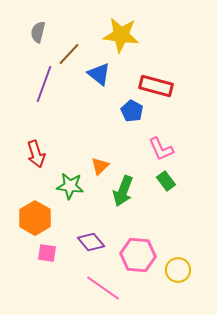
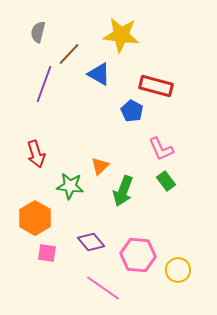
blue triangle: rotated 10 degrees counterclockwise
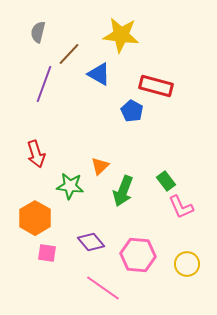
pink L-shape: moved 20 px right, 58 px down
yellow circle: moved 9 px right, 6 px up
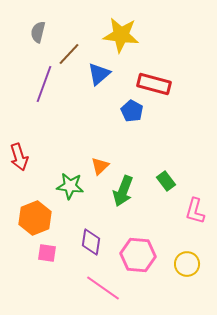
blue triangle: rotated 50 degrees clockwise
red rectangle: moved 2 px left, 2 px up
red arrow: moved 17 px left, 3 px down
pink L-shape: moved 14 px right, 4 px down; rotated 40 degrees clockwise
orange hexagon: rotated 8 degrees clockwise
purple diamond: rotated 48 degrees clockwise
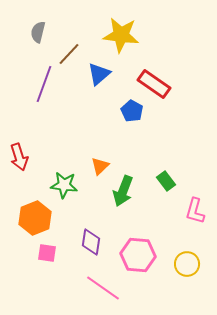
red rectangle: rotated 20 degrees clockwise
green star: moved 6 px left, 1 px up
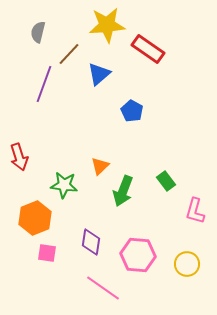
yellow star: moved 14 px left, 10 px up; rotated 12 degrees counterclockwise
red rectangle: moved 6 px left, 35 px up
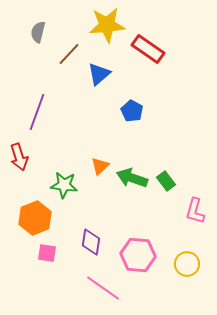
purple line: moved 7 px left, 28 px down
green arrow: moved 9 px right, 13 px up; rotated 88 degrees clockwise
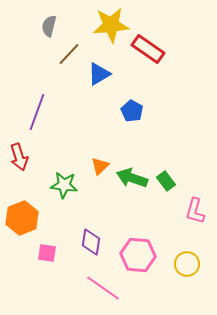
yellow star: moved 4 px right
gray semicircle: moved 11 px right, 6 px up
blue triangle: rotated 10 degrees clockwise
orange hexagon: moved 13 px left
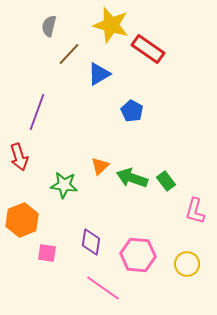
yellow star: rotated 21 degrees clockwise
orange hexagon: moved 2 px down
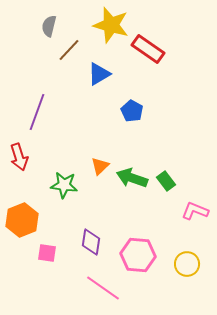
brown line: moved 4 px up
pink L-shape: rotated 96 degrees clockwise
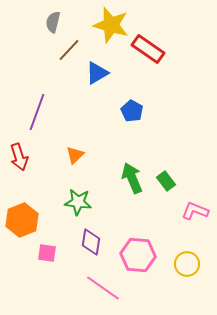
gray semicircle: moved 4 px right, 4 px up
blue triangle: moved 2 px left, 1 px up
orange triangle: moved 25 px left, 11 px up
green arrow: rotated 48 degrees clockwise
green star: moved 14 px right, 17 px down
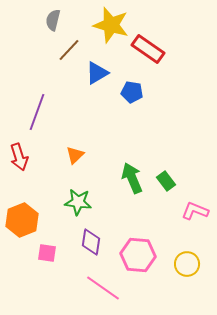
gray semicircle: moved 2 px up
blue pentagon: moved 19 px up; rotated 20 degrees counterclockwise
